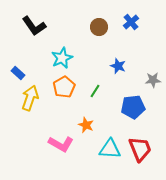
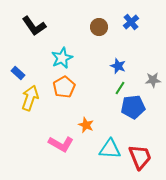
green line: moved 25 px right, 3 px up
red trapezoid: moved 8 px down
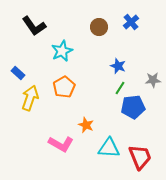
cyan star: moved 7 px up
cyan triangle: moved 1 px left, 1 px up
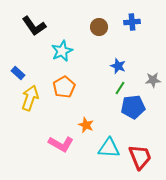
blue cross: moved 1 px right; rotated 35 degrees clockwise
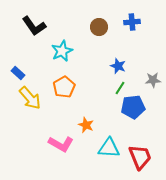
yellow arrow: rotated 120 degrees clockwise
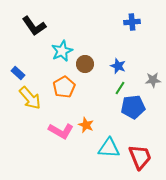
brown circle: moved 14 px left, 37 px down
pink L-shape: moved 13 px up
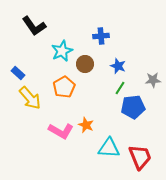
blue cross: moved 31 px left, 14 px down
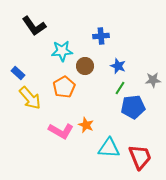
cyan star: rotated 20 degrees clockwise
brown circle: moved 2 px down
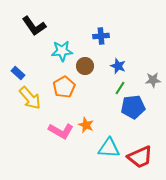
red trapezoid: rotated 88 degrees clockwise
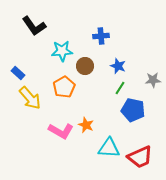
blue pentagon: moved 3 px down; rotated 20 degrees clockwise
